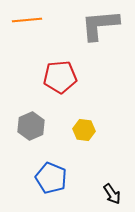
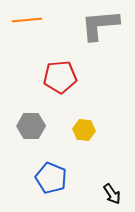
gray hexagon: rotated 24 degrees clockwise
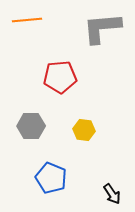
gray L-shape: moved 2 px right, 3 px down
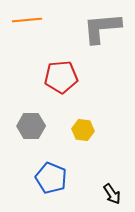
red pentagon: moved 1 px right
yellow hexagon: moved 1 px left
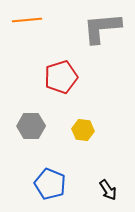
red pentagon: rotated 12 degrees counterclockwise
blue pentagon: moved 1 px left, 6 px down
black arrow: moved 4 px left, 4 px up
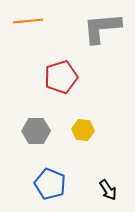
orange line: moved 1 px right, 1 px down
gray hexagon: moved 5 px right, 5 px down
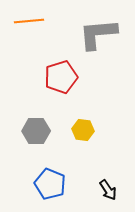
orange line: moved 1 px right
gray L-shape: moved 4 px left, 6 px down
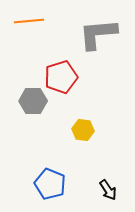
gray hexagon: moved 3 px left, 30 px up
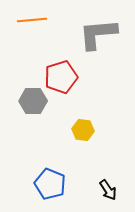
orange line: moved 3 px right, 1 px up
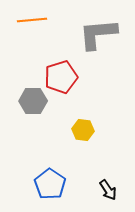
blue pentagon: rotated 12 degrees clockwise
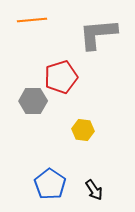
black arrow: moved 14 px left
